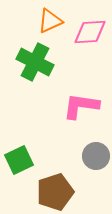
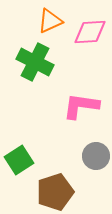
green square: rotated 8 degrees counterclockwise
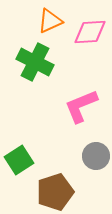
pink L-shape: rotated 30 degrees counterclockwise
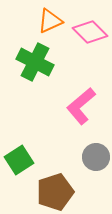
pink diamond: rotated 48 degrees clockwise
pink L-shape: rotated 18 degrees counterclockwise
gray circle: moved 1 px down
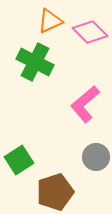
pink L-shape: moved 4 px right, 2 px up
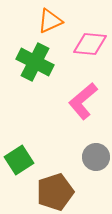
pink diamond: moved 12 px down; rotated 40 degrees counterclockwise
pink L-shape: moved 2 px left, 3 px up
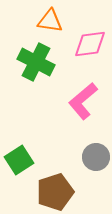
orange triangle: rotated 32 degrees clockwise
pink diamond: rotated 12 degrees counterclockwise
green cross: moved 1 px right
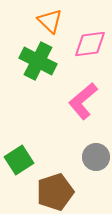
orange triangle: rotated 36 degrees clockwise
green cross: moved 2 px right, 1 px up
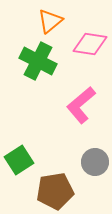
orange triangle: rotated 36 degrees clockwise
pink diamond: rotated 16 degrees clockwise
pink L-shape: moved 2 px left, 4 px down
gray circle: moved 1 px left, 5 px down
brown pentagon: moved 1 px up; rotated 9 degrees clockwise
